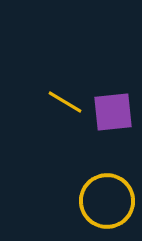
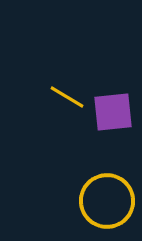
yellow line: moved 2 px right, 5 px up
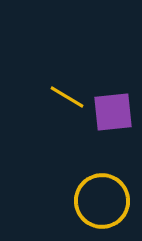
yellow circle: moved 5 px left
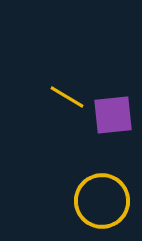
purple square: moved 3 px down
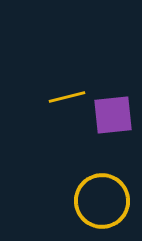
yellow line: rotated 45 degrees counterclockwise
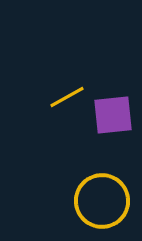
yellow line: rotated 15 degrees counterclockwise
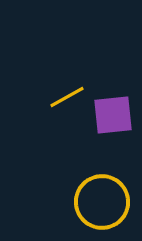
yellow circle: moved 1 px down
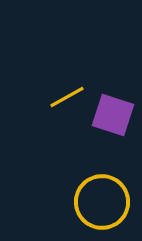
purple square: rotated 24 degrees clockwise
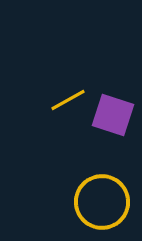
yellow line: moved 1 px right, 3 px down
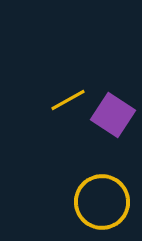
purple square: rotated 15 degrees clockwise
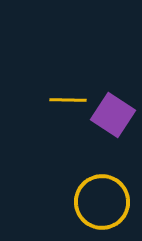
yellow line: rotated 30 degrees clockwise
